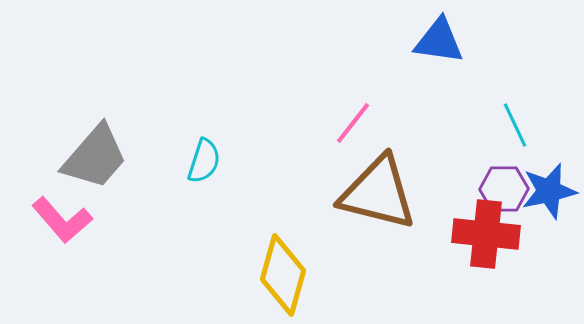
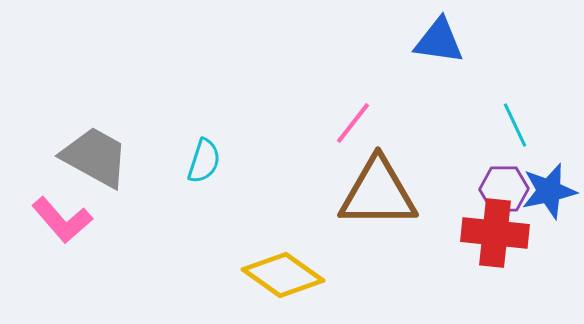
gray trapezoid: rotated 102 degrees counterclockwise
brown triangle: rotated 14 degrees counterclockwise
red cross: moved 9 px right, 1 px up
yellow diamond: rotated 70 degrees counterclockwise
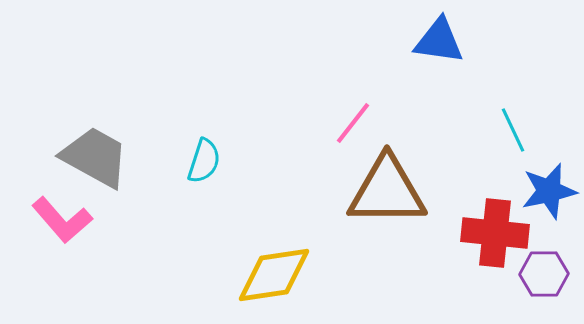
cyan line: moved 2 px left, 5 px down
purple hexagon: moved 40 px right, 85 px down
brown triangle: moved 9 px right, 2 px up
yellow diamond: moved 9 px left; rotated 44 degrees counterclockwise
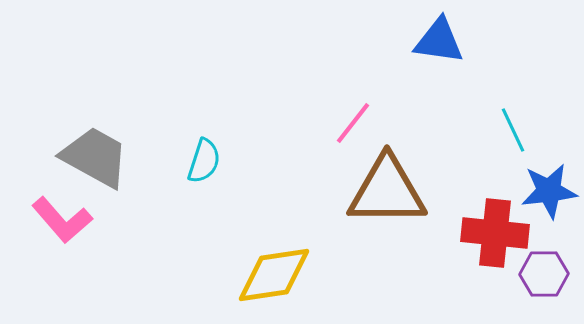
blue star: rotated 6 degrees clockwise
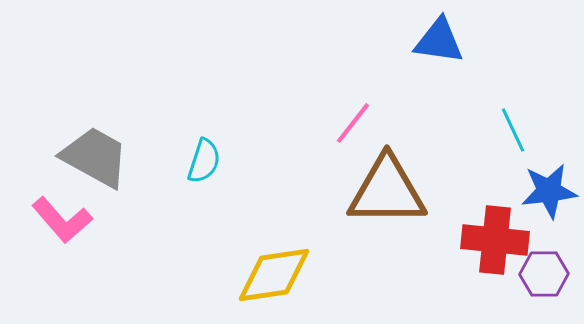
red cross: moved 7 px down
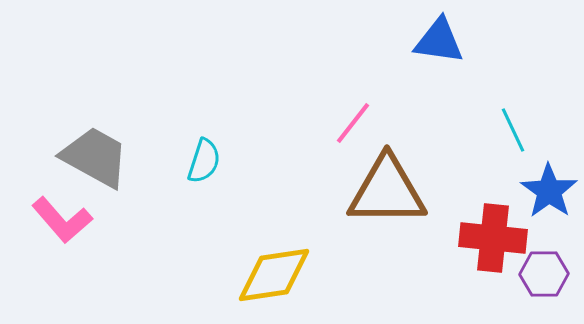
blue star: rotated 30 degrees counterclockwise
red cross: moved 2 px left, 2 px up
